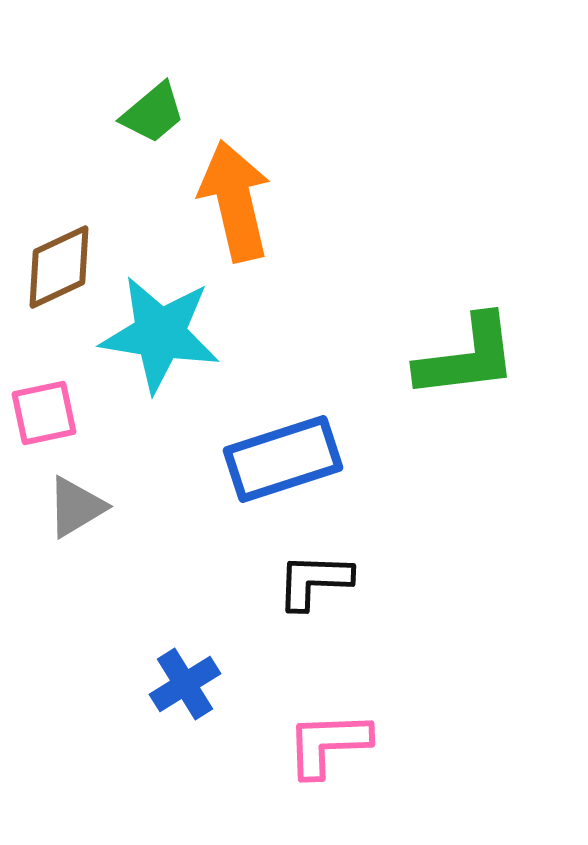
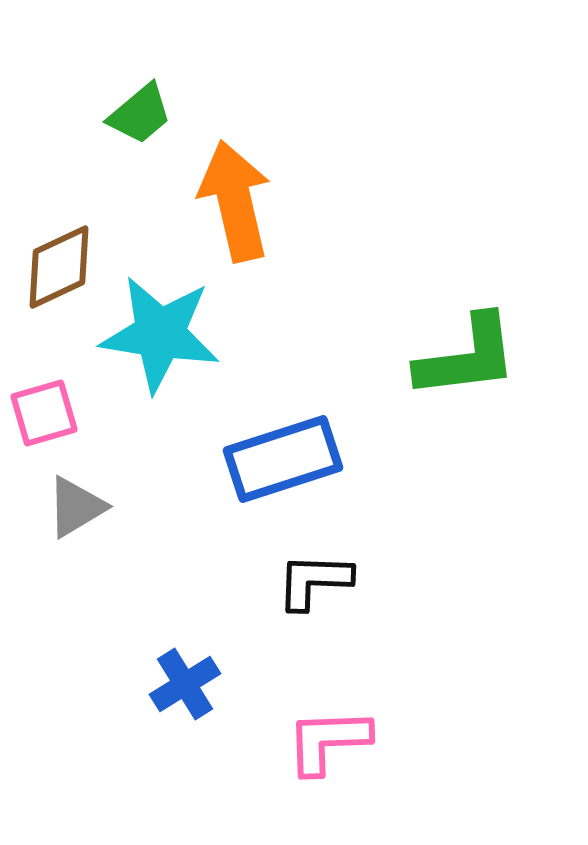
green trapezoid: moved 13 px left, 1 px down
pink square: rotated 4 degrees counterclockwise
pink L-shape: moved 3 px up
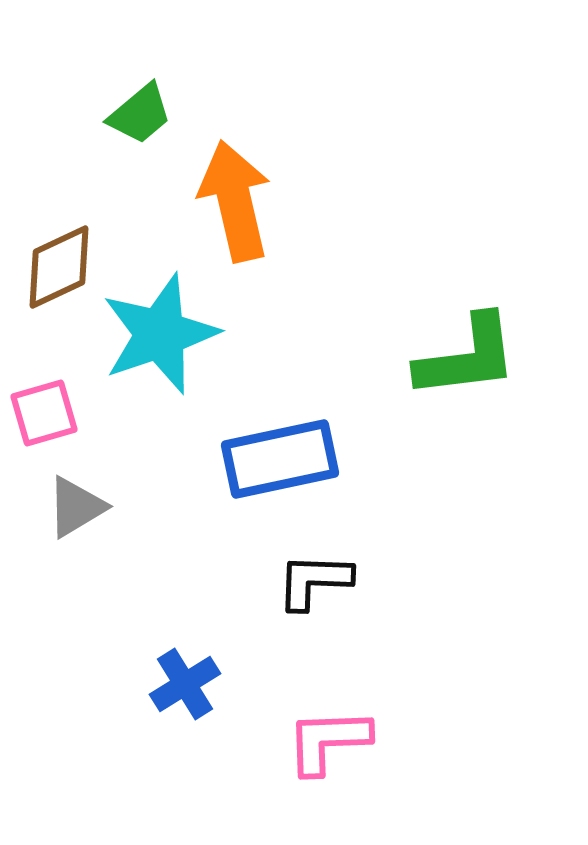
cyan star: rotated 28 degrees counterclockwise
blue rectangle: moved 3 px left; rotated 6 degrees clockwise
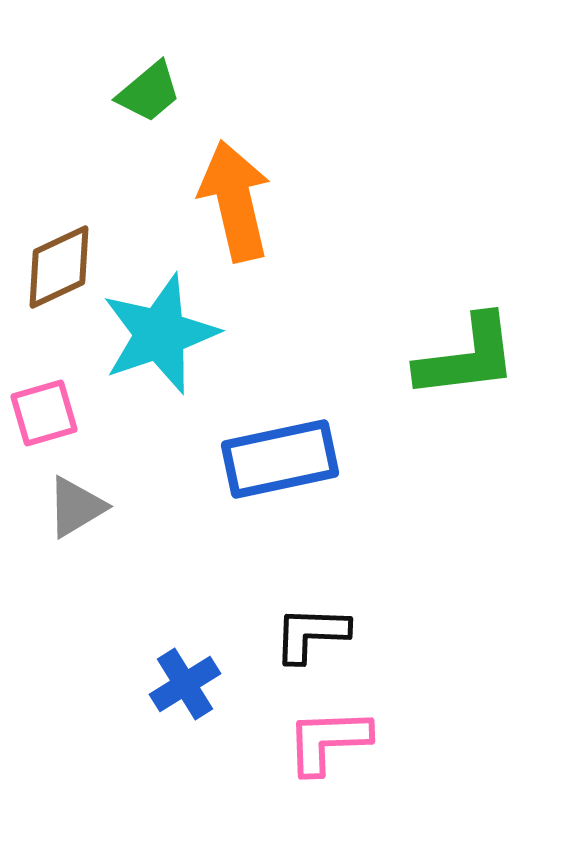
green trapezoid: moved 9 px right, 22 px up
black L-shape: moved 3 px left, 53 px down
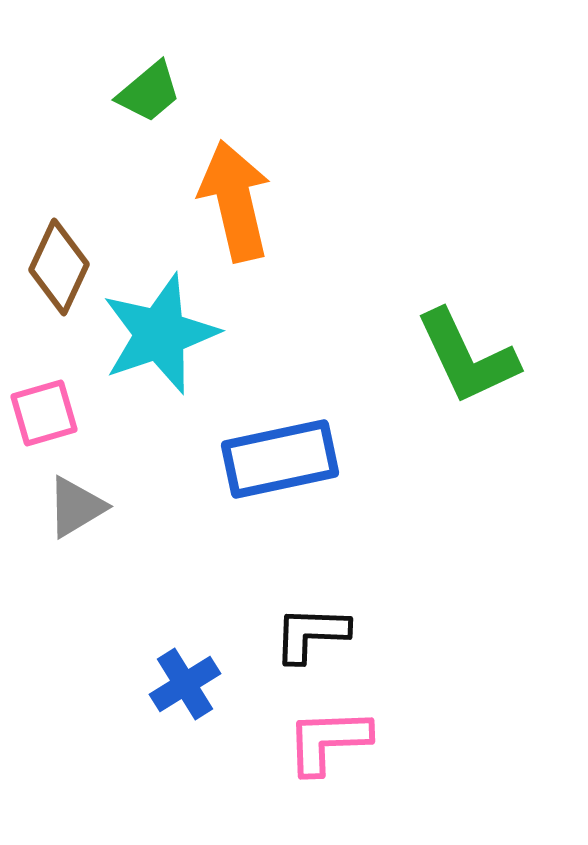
brown diamond: rotated 40 degrees counterclockwise
green L-shape: rotated 72 degrees clockwise
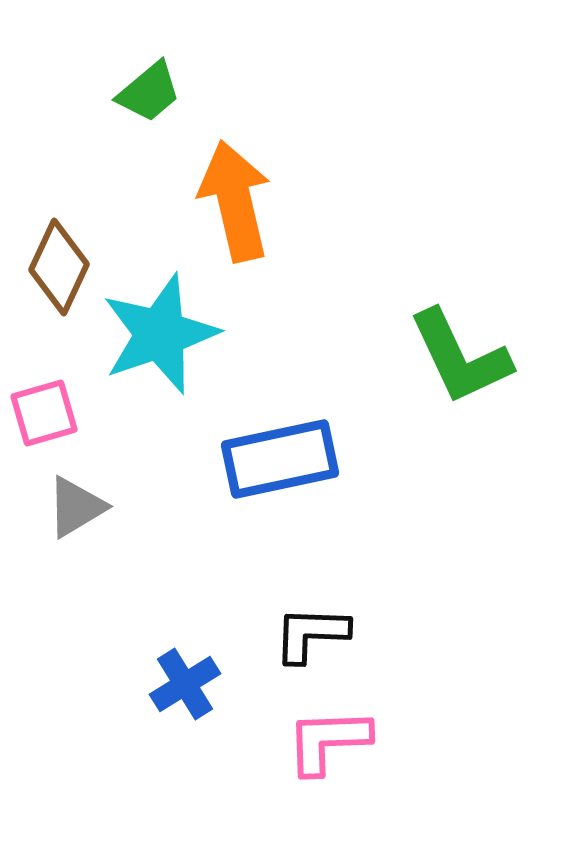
green L-shape: moved 7 px left
